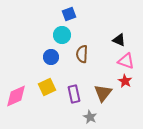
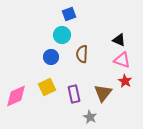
pink triangle: moved 4 px left, 1 px up
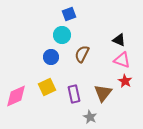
brown semicircle: rotated 24 degrees clockwise
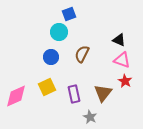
cyan circle: moved 3 px left, 3 px up
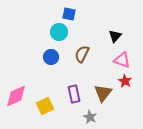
blue square: rotated 32 degrees clockwise
black triangle: moved 4 px left, 4 px up; rotated 48 degrees clockwise
yellow square: moved 2 px left, 19 px down
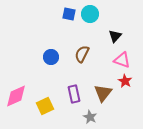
cyan circle: moved 31 px right, 18 px up
